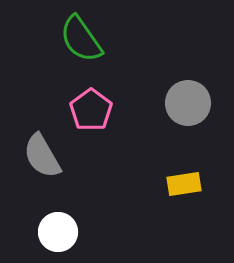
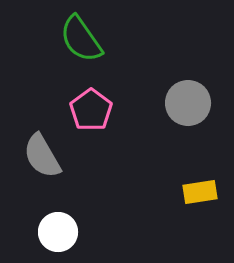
yellow rectangle: moved 16 px right, 8 px down
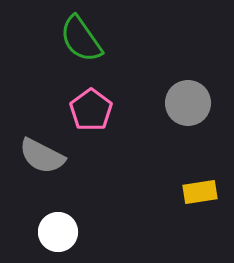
gray semicircle: rotated 33 degrees counterclockwise
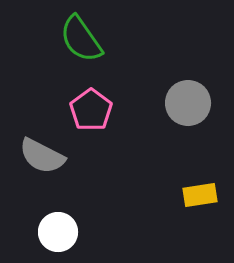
yellow rectangle: moved 3 px down
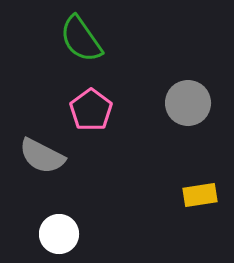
white circle: moved 1 px right, 2 px down
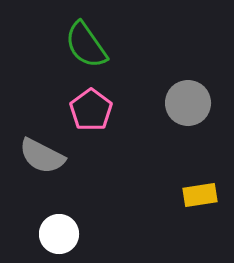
green semicircle: moved 5 px right, 6 px down
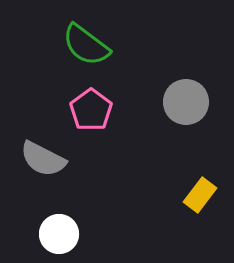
green semicircle: rotated 18 degrees counterclockwise
gray circle: moved 2 px left, 1 px up
gray semicircle: moved 1 px right, 3 px down
yellow rectangle: rotated 44 degrees counterclockwise
